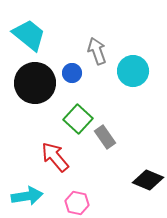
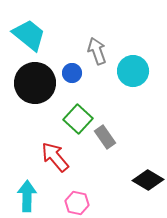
black diamond: rotated 8 degrees clockwise
cyan arrow: rotated 80 degrees counterclockwise
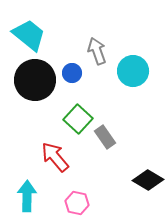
black circle: moved 3 px up
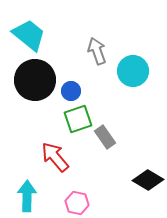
blue circle: moved 1 px left, 18 px down
green square: rotated 28 degrees clockwise
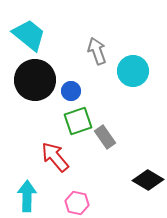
green square: moved 2 px down
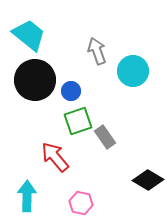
pink hexagon: moved 4 px right
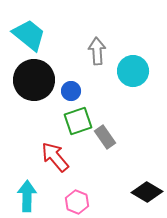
gray arrow: rotated 16 degrees clockwise
black circle: moved 1 px left
black diamond: moved 1 px left, 12 px down
pink hexagon: moved 4 px left, 1 px up; rotated 10 degrees clockwise
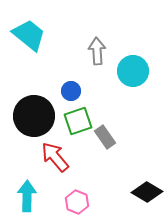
black circle: moved 36 px down
